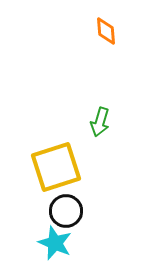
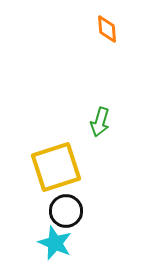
orange diamond: moved 1 px right, 2 px up
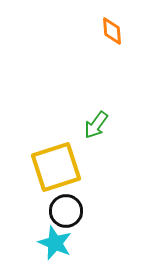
orange diamond: moved 5 px right, 2 px down
green arrow: moved 4 px left, 3 px down; rotated 20 degrees clockwise
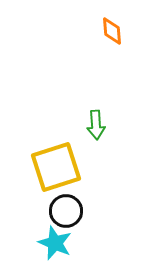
green arrow: rotated 40 degrees counterclockwise
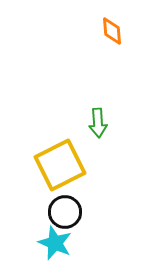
green arrow: moved 2 px right, 2 px up
yellow square: moved 4 px right, 2 px up; rotated 9 degrees counterclockwise
black circle: moved 1 px left, 1 px down
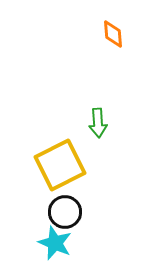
orange diamond: moved 1 px right, 3 px down
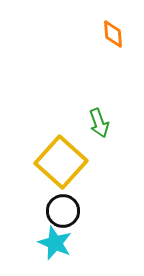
green arrow: moved 1 px right; rotated 16 degrees counterclockwise
yellow square: moved 1 px right, 3 px up; rotated 21 degrees counterclockwise
black circle: moved 2 px left, 1 px up
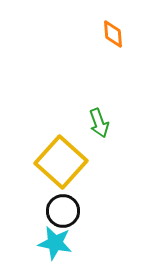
cyan star: rotated 12 degrees counterclockwise
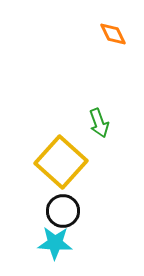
orange diamond: rotated 20 degrees counterclockwise
cyan star: rotated 8 degrees counterclockwise
